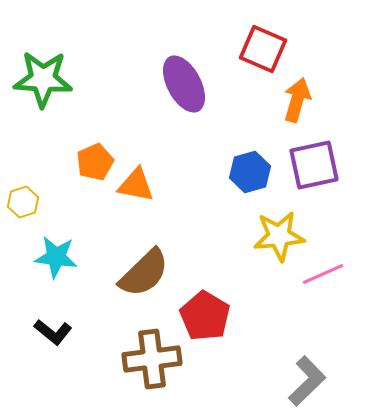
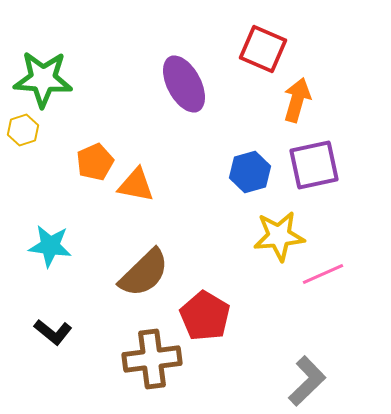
yellow hexagon: moved 72 px up
cyan star: moved 6 px left, 11 px up
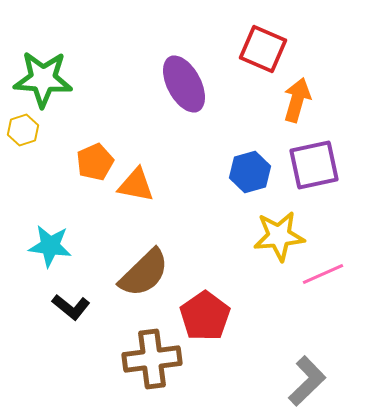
red pentagon: rotated 6 degrees clockwise
black L-shape: moved 18 px right, 25 px up
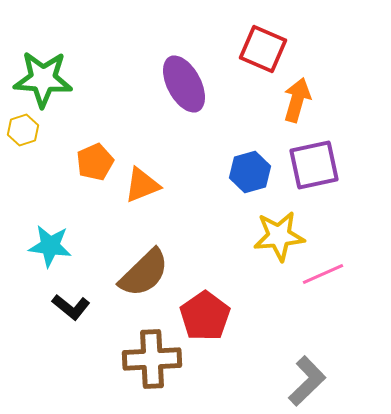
orange triangle: moved 6 px right; rotated 33 degrees counterclockwise
brown cross: rotated 4 degrees clockwise
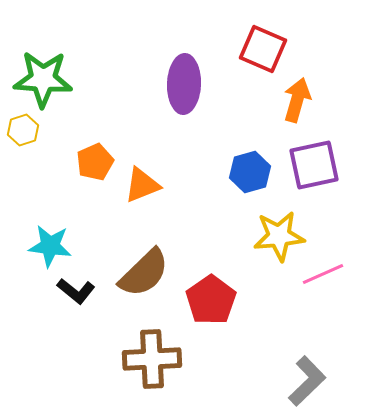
purple ellipse: rotated 30 degrees clockwise
black L-shape: moved 5 px right, 16 px up
red pentagon: moved 6 px right, 16 px up
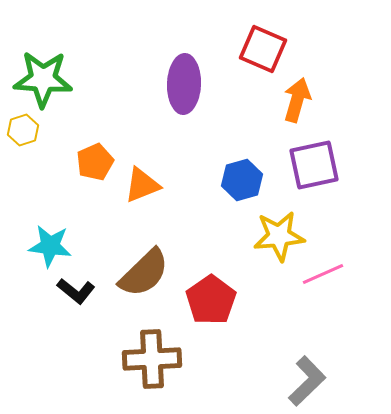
blue hexagon: moved 8 px left, 8 px down
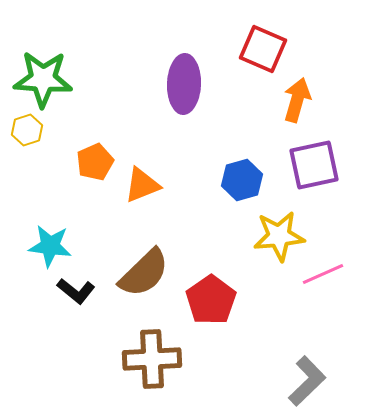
yellow hexagon: moved 4 px right
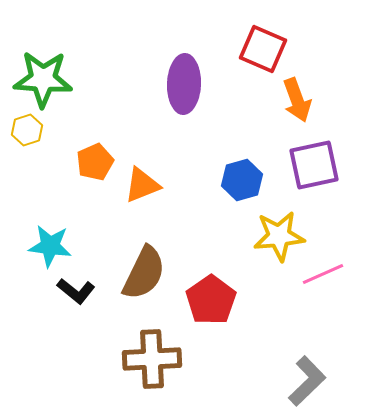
orange arrow: rotated 144 degrees clockwise
brown semicircle: rotated 20 degrees counterclockwise
